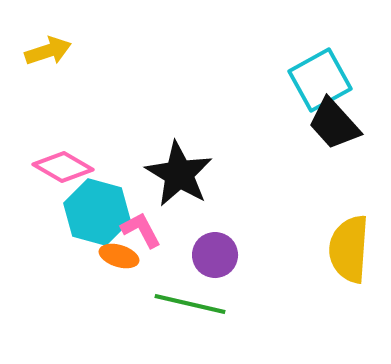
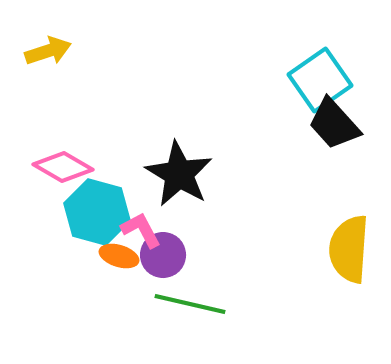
cyan square: rotated 6 degrees counterclockwise
purple circle: moved 52 px left
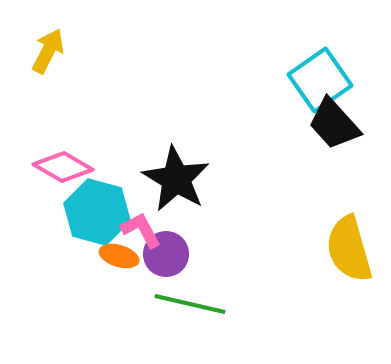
yellow arrow: rotated 45 degrees counterclockwise
black star: moved 3 px left, 5 px down
yellow semicircle: rotated 20 degrees counterclockwise
purple circle: moved 3 px right, 1 px up
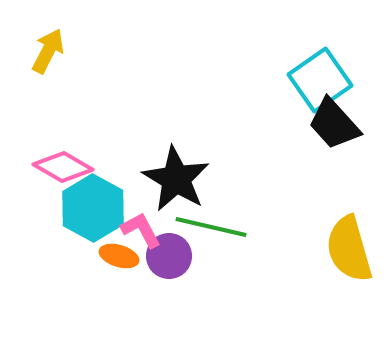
cyan hexagon: moved 4 px left, 4 px up; rotated 14 degrees clockwise
purple circle: moved 3 px right, 2 px down
green line: moved 21 px right, 77 px up
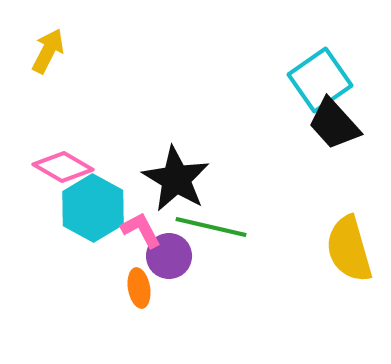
orange ellipse: moved 20 px right, 32 px down; rotated 63 degrees clockwise
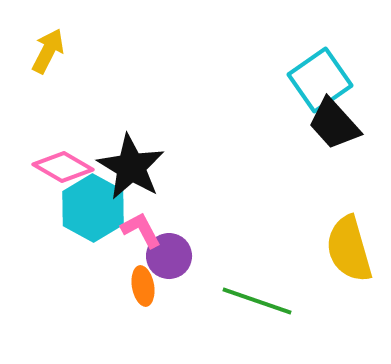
black star: moved 45 px left, 12 px up
green line: moved 46 px right, 74 px down; rotated 6 degrees clockwise
orange ellipse: moved 4 px right, 2 px up
